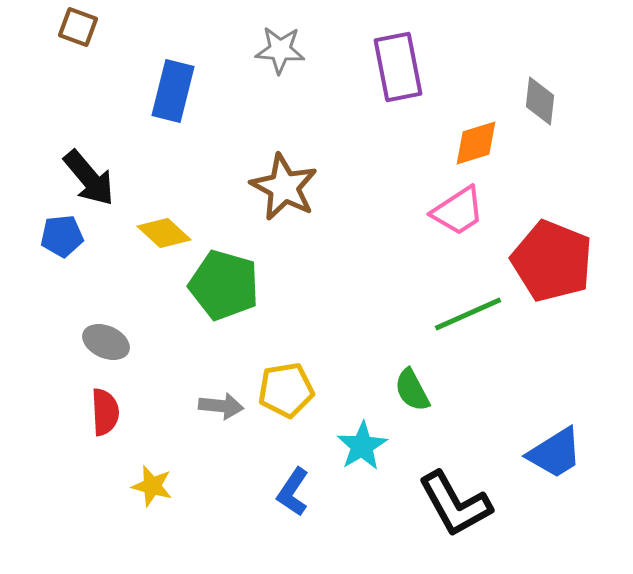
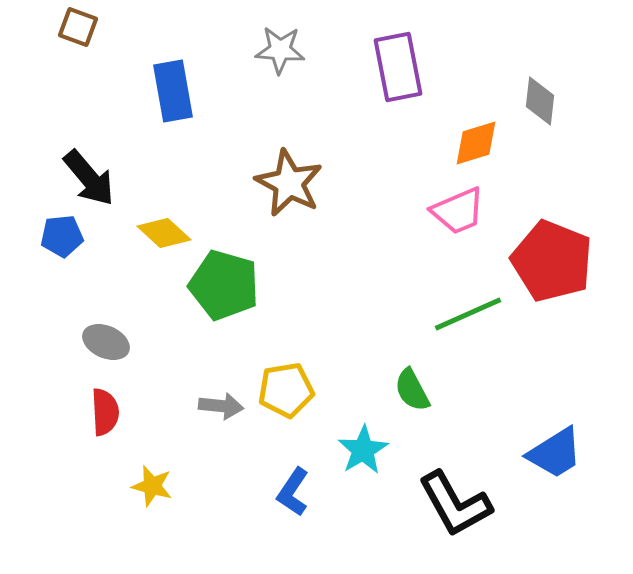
blue rectangle: rotated 24 degrees counterclockwise
brown star: moved 5 px right, 4 px up
pink trapezoid: rotated 10 degrees clockwise
cyan star: moved 1 px right, 4 px down
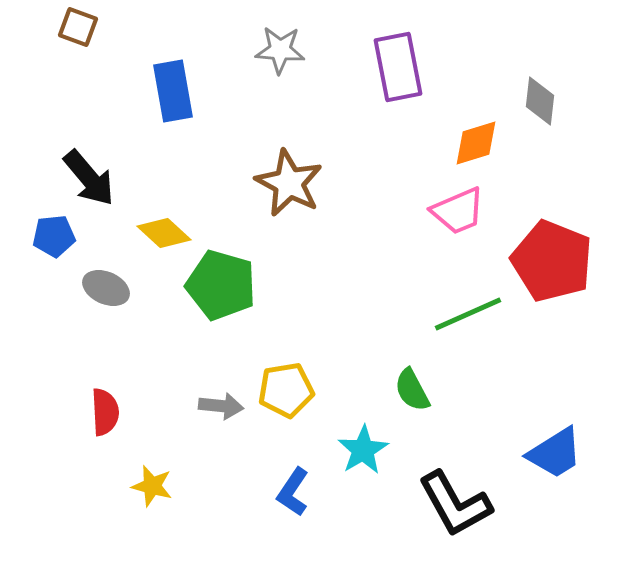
blue pentagon: moved 8 px left
green pentagon: moved 3 px left
gray ellipse: moved 54 px up
